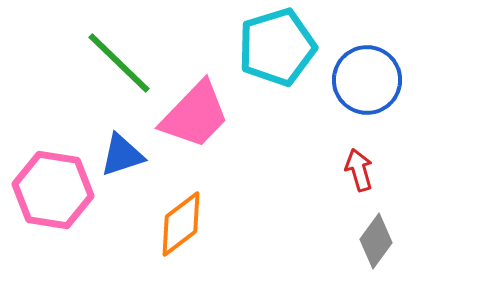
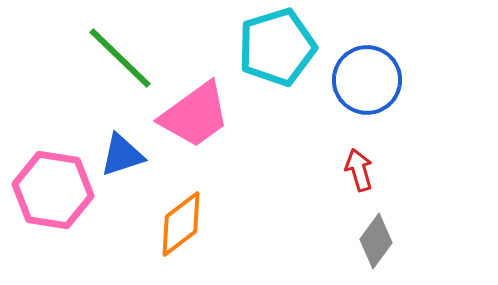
green line: moved 1 px right, 5 px up
pink trapezoid: rotated 10 degrees clockwise
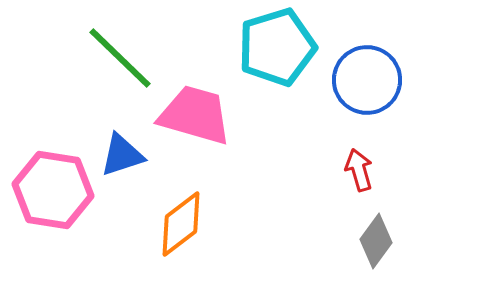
pink trapezoid: rotated 128 degrees counterclockwise
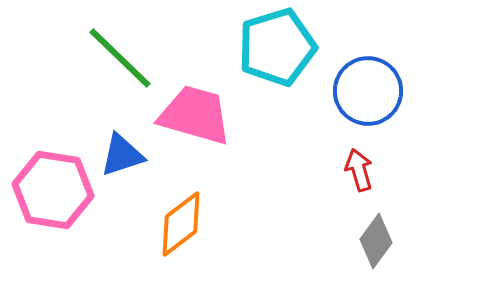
blue circle: moved 1 px right, 11 px down
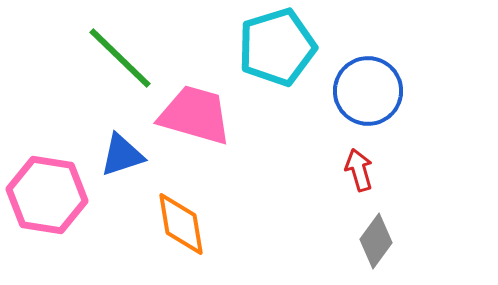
pink hexagon: moved 6 px left, 5 px down
orange diamond: rotated 62 degrees counterclockwise
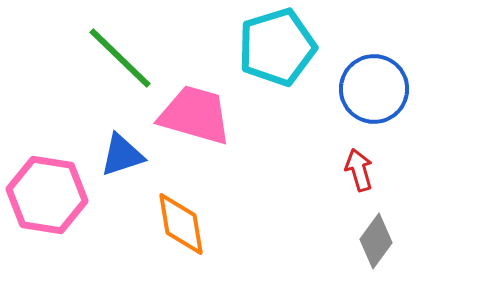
blue circle: moved 6 px right, 2 px up
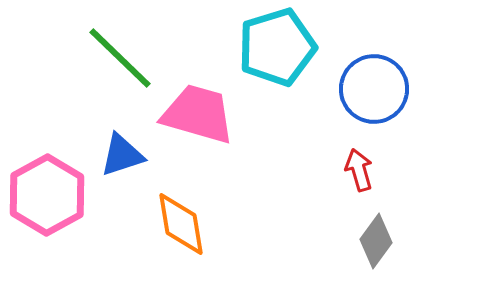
pink trapezoid: moved 3 px right, 1 px up
pink hexagon: rotated 22 degrees clockwise
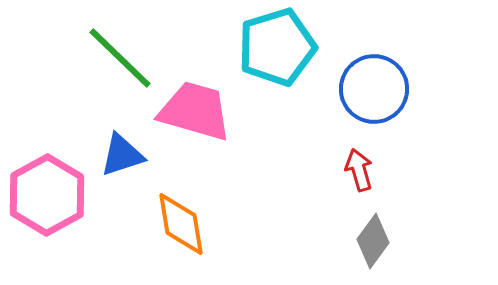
pink trapezoid: moved 3 px left, 3 px up
gray diamond: moved 3 px left
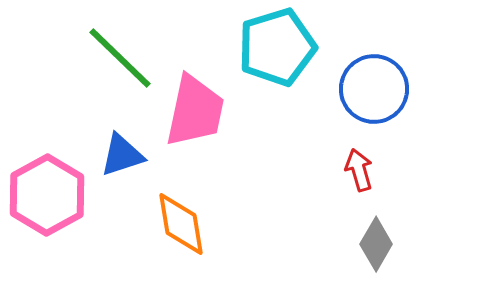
pink trapezoid: rotated 86 degrees clockwise
gray diamond: moved 3 px right, 3 px down; rotated 6 degrees counterclockwise
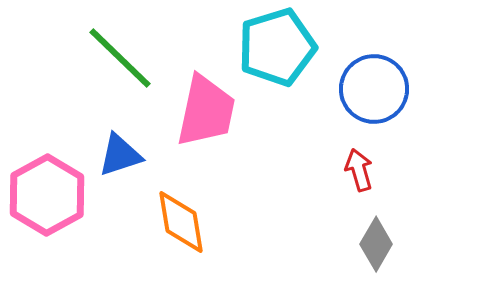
pink trapezoid: moved 11 px right
blue triangle: moved 2 px left
orange diamond: moved 2 px up
